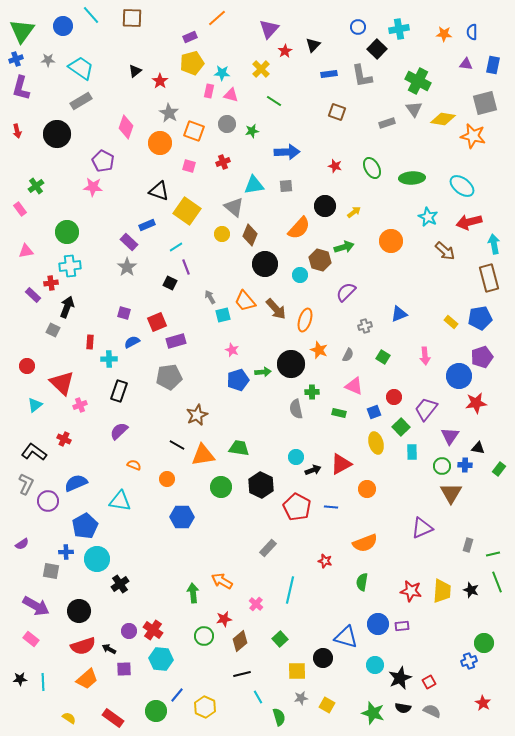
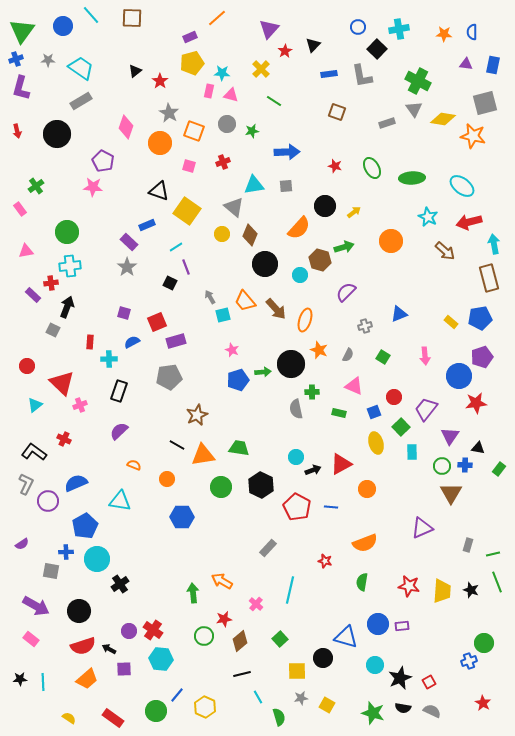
red star at (411, 591): moved 2 px left, 5 px up
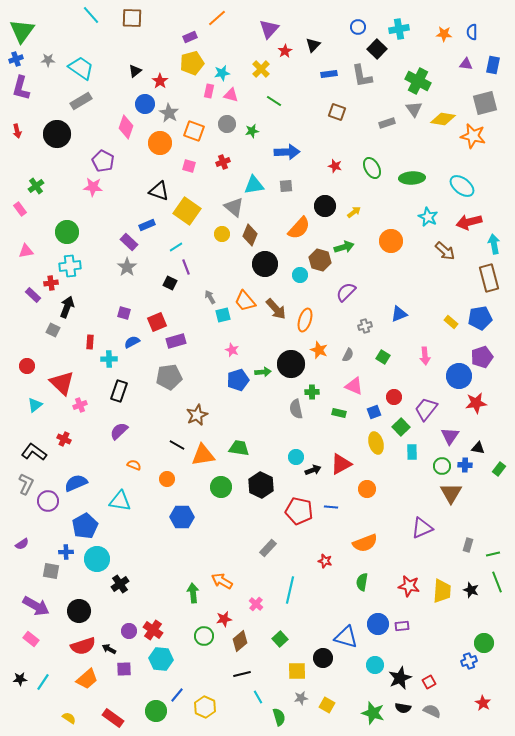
blue circle at (63, 26): moved 82 px right, 78 px down
cyan star at (222, 73): rotated 14 degrees counterclockwise
red pentagon at (297, 507): moved 2 px right, 4 px down; rotated 16 degrees counterclockwise
cyan line at (43, 682): rotated 36 degrees clockwise
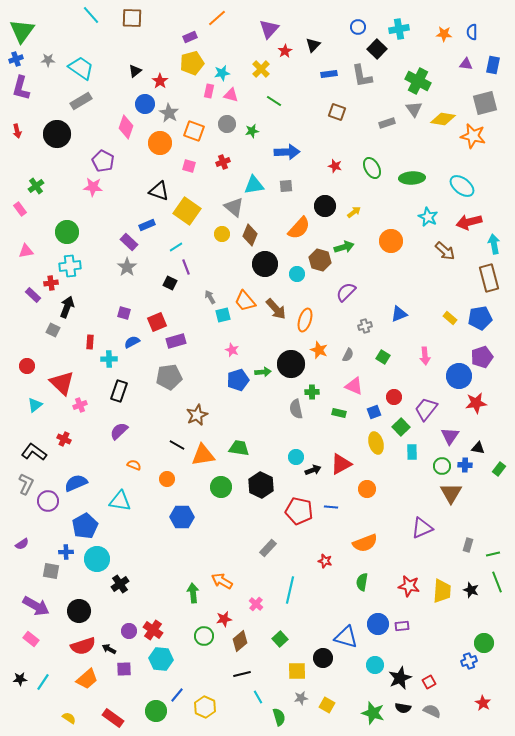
cyan circle at (300, 275): moved 3 px left, 1 px up
yellow rectangle at (451, 322): moved 1 px left, 4 px up
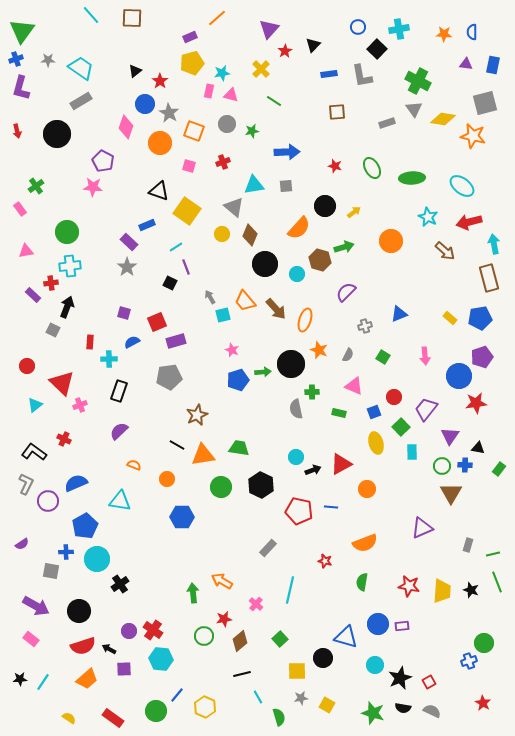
brown square at (337, 112): rotated 24 degrees counterclockwise
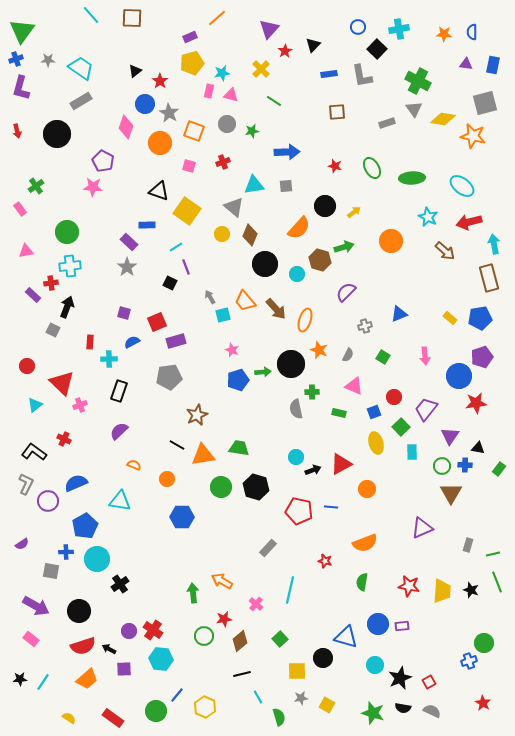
blue rectangle at (147, 225): rotated 21 degrees clockwise
black hexagon at (261, 485): moved 5 px left, 2 px down; rotated 10 degrees counterclockwise
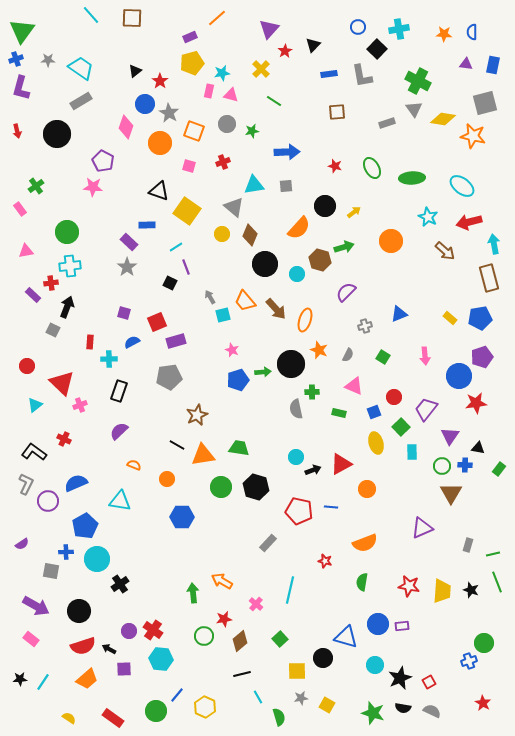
gray rectangle at (268, 548): moved 5 px up
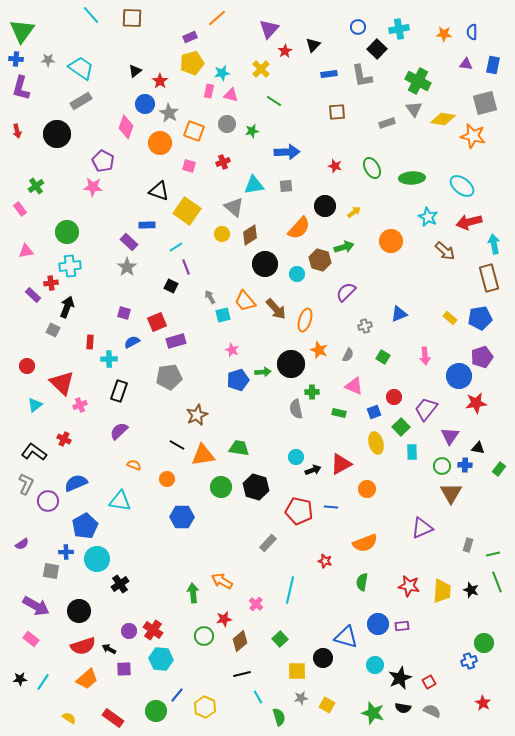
blue cross at (16, 59): rotated 24 degrees clockwise
brown diamond at (250, 235): rotated 35 degrees clockwise
black square at (170, 283): moved 1 px right, 3 px down
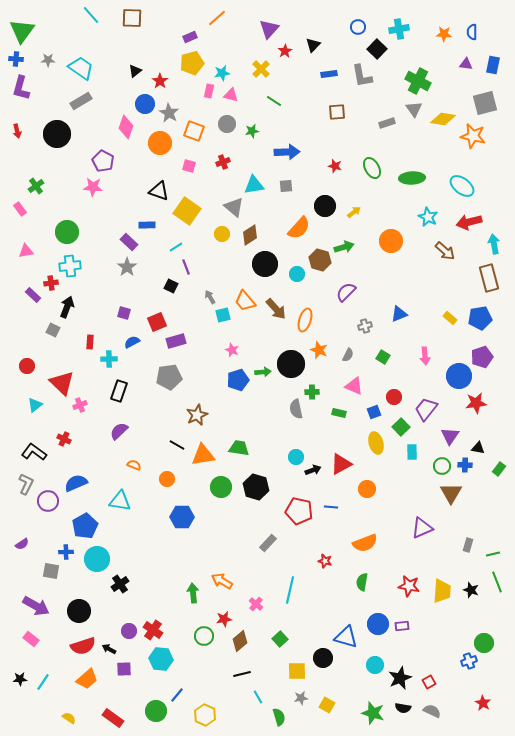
yellow hexagon at (205, 707): moved 8 px down
